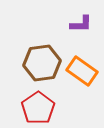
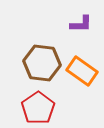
brown hexagon: rotated 15 degrees clockwise
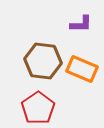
brown hexagon: moved 1 px right, 2 px up
orange rectangle: moved 2 px up; rotated 12 degrees counterclockwise
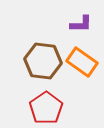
orange rectangle: moved 7 px up; rotated 12 degrees clockwise
red pentagon: moved 8 px right
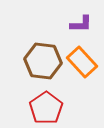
orange rectangle: rotated 12 degrees clockwise
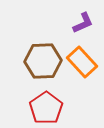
purple L-shape: moved 2 px right, 1 px up; rotated 25 degrees counterclockwise
brown hexagon: rotated 9 degrees counterclockwise
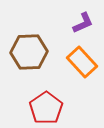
brown hexagon: moved 14 px left, 9 px up
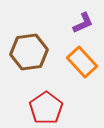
brown hexagon: rotated 6 degrees counterclockwise
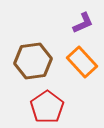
brown hexagon: moved 4 px right, 9 px down
red pentagon: moved 1 px right, 1 px up
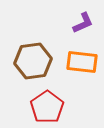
orange rectangle: rotated 40 degrees counterclockwise
